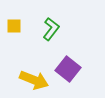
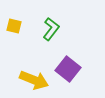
yellow square: rotated 14 degrees clockwise
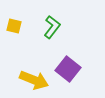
green L-shape: moved 1 px right, 2 px up
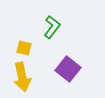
yellow square: moved 10 px right, 22 px down
yellow arrow: moved 12 px left, 3 px up; rotated 56 degrees clockwise
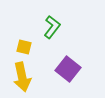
yellow square: moved 1 px up
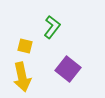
yellow square: moved 1 px right, 1 px up
